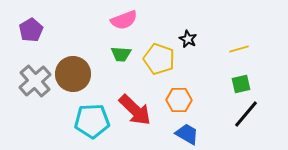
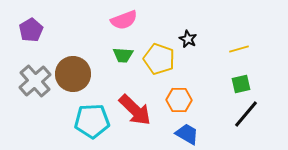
green trapezoid: moved 2 px right, 1 px down
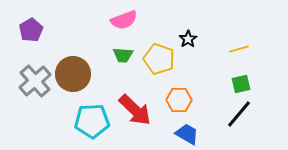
black star: rotated 12 degrees clockwise
black line: moved 7 px left
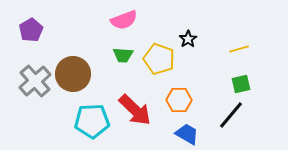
black line: moved 8 px left, 1 px down
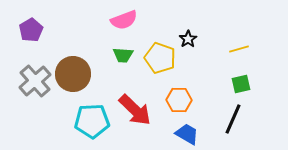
yellow pentagon: moved 1 px right, 1 px up
black line: moved 2 px right, 4 px down; rotated 16 degrees counterclockwise
